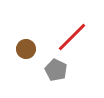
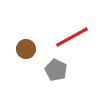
red line: rotated 16 degrees clockwise
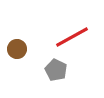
brown circle: moved 9 px left
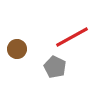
gray pentagon: moved 1 px left, 3 px up
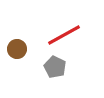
red line: moved 8 px left, 2 px up
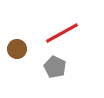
red line: moved 2 px left, 2 px up
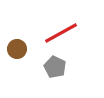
red line: moved 1 px left
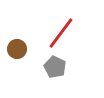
red line: rotated 24 degrees counterclockwise
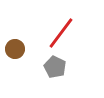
brown circle: moved 2 px left
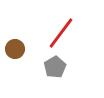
gray pentagon: rotated 15 degrees clockwise
